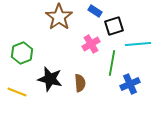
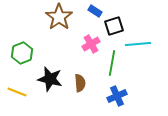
blue cross: moved 13 px left, 12 px down
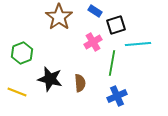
black square: moved 2 px right, 1 px up
pink cross: moved 2 px right, 2 px up
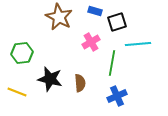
blue rectangle: rotated 16 degrees counterclockwise
brown star: rotated 8 degrees counterclockwise
black square: moved 1 px right, 3 px up
pink cross: moved 2 px left
green hexagon: rotated 15 degrees clockwise
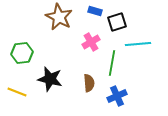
brown semicircle: moved 9 px right
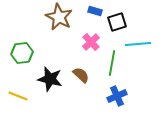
pink cross: rotated 12 degrees counterclockwise
brown semicircle: moved 8 px left, 8 px up; rotated 42 degrees counterclockwise
yellow line: moved 1 px right, 4 px down
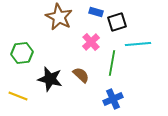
blue rectangle: moved 1 px right, 1 px down
blue cross: moved 4 px left, 3 px down
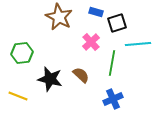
black square: moved 1 px down
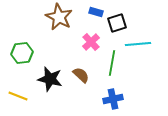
blue cross: rotated 12 degrees clockwise
